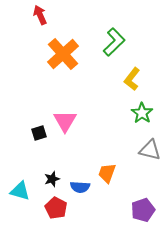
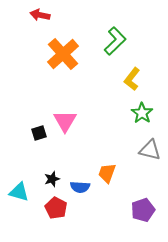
red arrow: rotated 54 degrees counterclockwise
green L-shape: moved 1 px right, 1 px up
cyan triangle: moved 1 px left, 1 px down
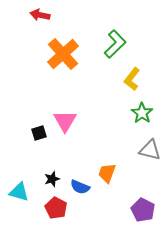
green L-shape: moved 3 px down
blue semicircle: rotated 18 degrees clockwise
purple pentagon: rotated 25 degrees counterclockwise
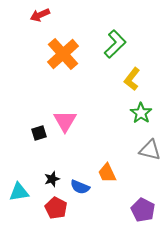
red arrow: rotated 36 degrees counterclockwise
green star: moved 1 px left
orange trapezoid: rotated 45 degrees counterclockwise
cyan triangle: rotated 25 degrees counterclockwise
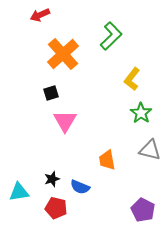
green L-shape: moved 4 px left, 8 px up
black square: moved 12 px right, 40 px up
orange trapezoid: moved 13 px up; rotated 15 degrees clockwise
red pentagon: rotated 15 degrees counterclockwise
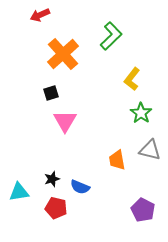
orange trapezoid: moved 10 px right
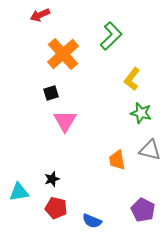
green star: rotated 20 degrees counterclockwise
blue semicircle: moved 12 px right, 34 px down
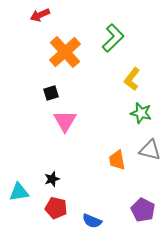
green L-shape: moved 2 px right, 2 px down
orange cross: moved 2 px right, 2 px up
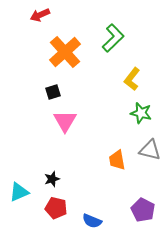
black square: moved 2 px right, 1 px up
cyan triangle: rotated 15 degrees counterclockwise
